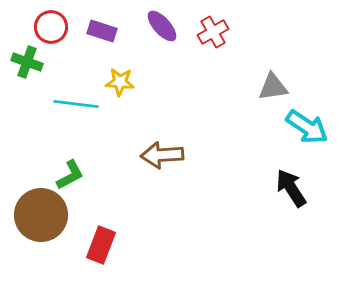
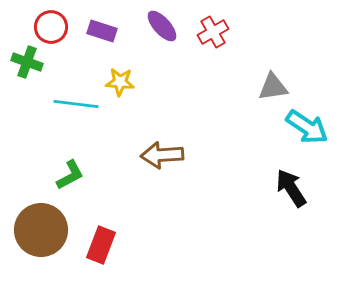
brown circle: moved 15 px down
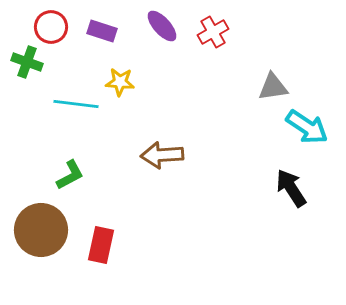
red rectangle: rotated 9 degrees counterclockwise
